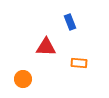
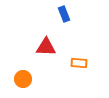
blue rectangle: moved 6 px left, 8 px up
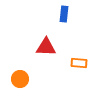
blue rectangle: rotated 28 degrees clockwise
orange circle: moved 3 px left
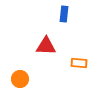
red triangle: moved 1 px up
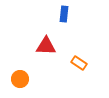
orange rectangle: rotated 28 degrees clockwise
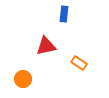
red triangle: rotated 15 degrees counterclockwise
orange circle: moved 3 px right
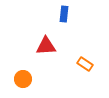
red triangle: rotated 10 degrees clockwise
orange rectangle: moved 6 px right, 1 px down
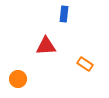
orange circle: moved 5 px left
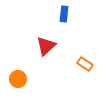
red triangle: rotated 40 degrees counterclockwise
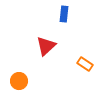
orange circle: moved 1 px right, 2 px down
